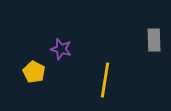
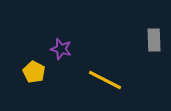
yellow line: rotated 72 degrees counterclockwise
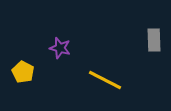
purple star: moved 1 px left, 1 px up
yellow pentagon: moved 11 px left
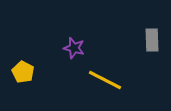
gray rectangle: moved 2 px left
purple star: moved 14 px right
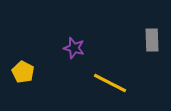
yellow line: moved 5 px right, 3 px down
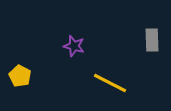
purple star: moved 2 px up
yellow pentagon: moved 3 px left, 4 px down
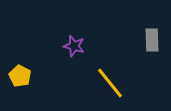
yellow line: rotated 24 degrees clockwise
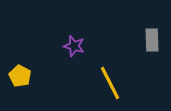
yellow line: rotated 12 degrees clockwise
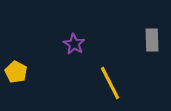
purple star: moved 2 px up; rotated 15 degrees clockwise
yellow pentagon: moved 4 px left, 4 px up
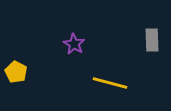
yellow line: rotated 48 degrees counterclockwise
